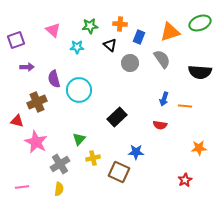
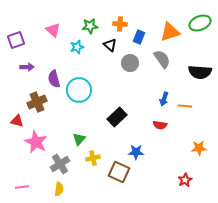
cyan star: rotated 16 degrees counterclockwise
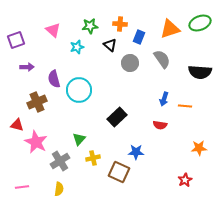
orange triangle: moved 3 px up
red triangle: moved 4 px down
gray cross: moved 3 px up
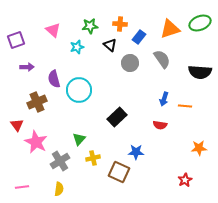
blue rectangle: rotated 16 degrees clockwise
red triangle: rotated 40 degrees clockwise
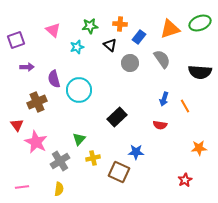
orange line: rotated 56 degrees clockwise
